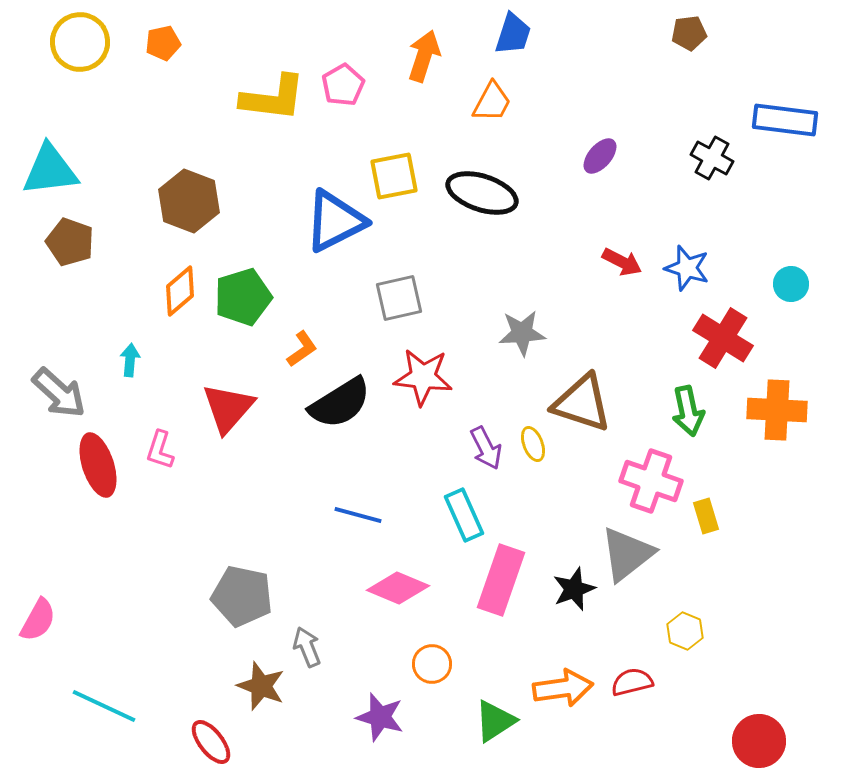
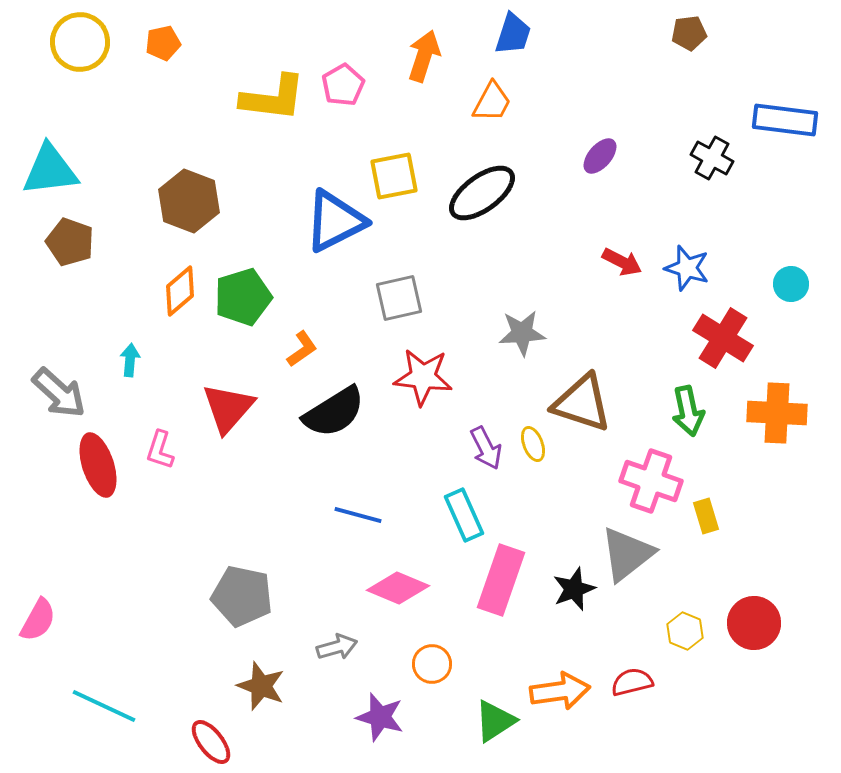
black ellipse at (482, 193): rotated 54 degrees counterclockwise
black semicircle at (340, 403): moved 6 px left, 9 px down
orange cross at (777, 410): moved 3 px down
gray arrow at (307, 647): moved 30 px right; rotated 96 degrees clockwise
orange arrow at (563, 688): moved 3 px left, 3 px down
red circle at (759, 741): moved 5 px left, 118 px up
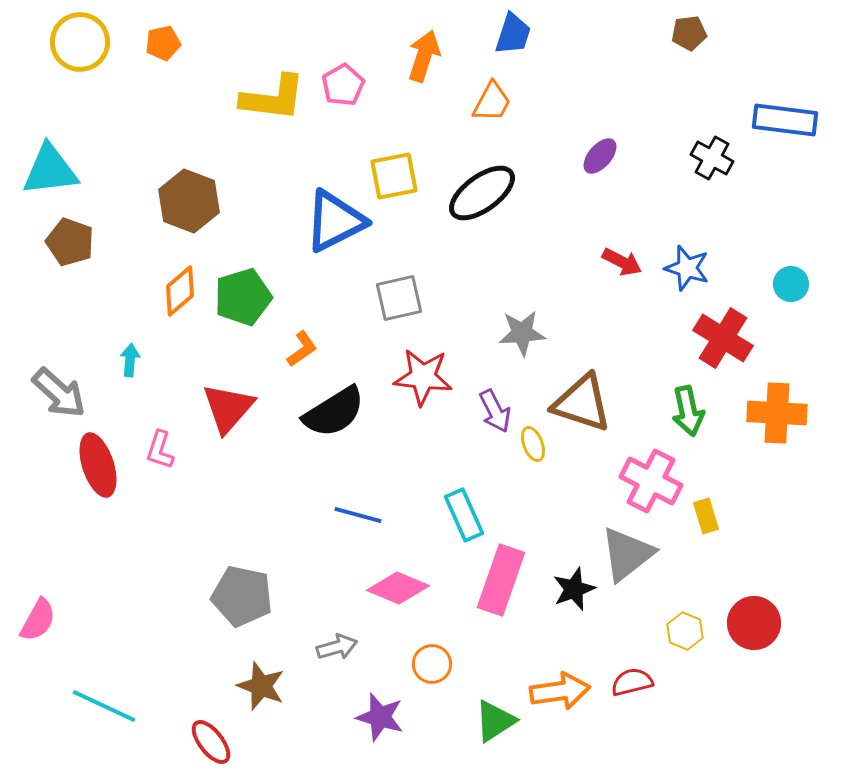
purple arrow at (486, 448): moved 9 px right, 37 px up
pink cross at (651, 481): rotated 8 degrees clockwise
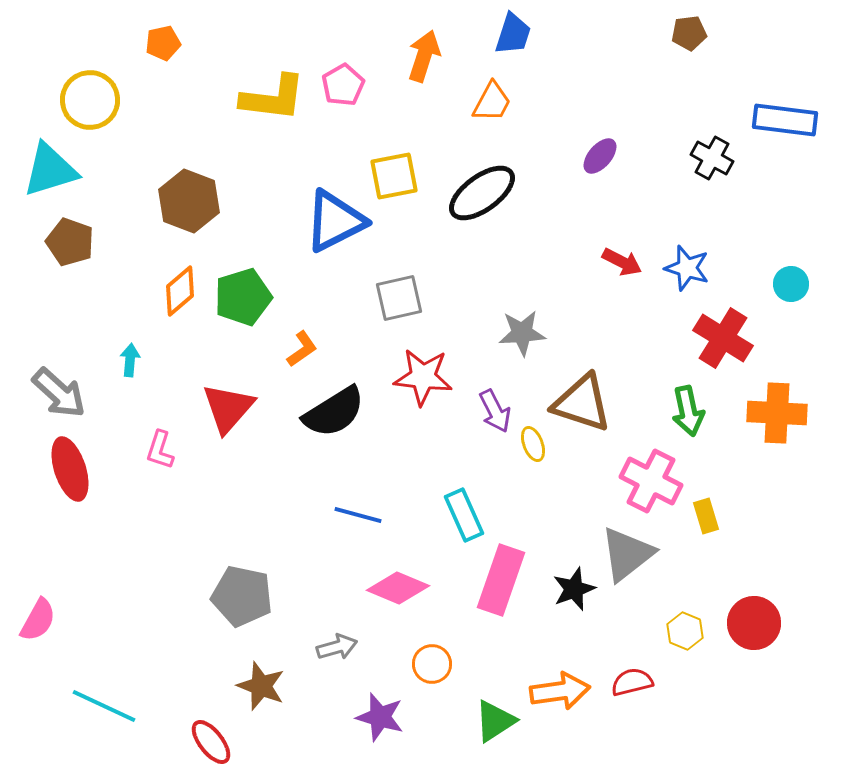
yellow circle at (80, 42): moved 10 px right, 58 px down
cyan triangle at (50, 170): rotated 10 degrees counterclockwise
red ellipse at (98, 465): moved 28 px left, 4 px down
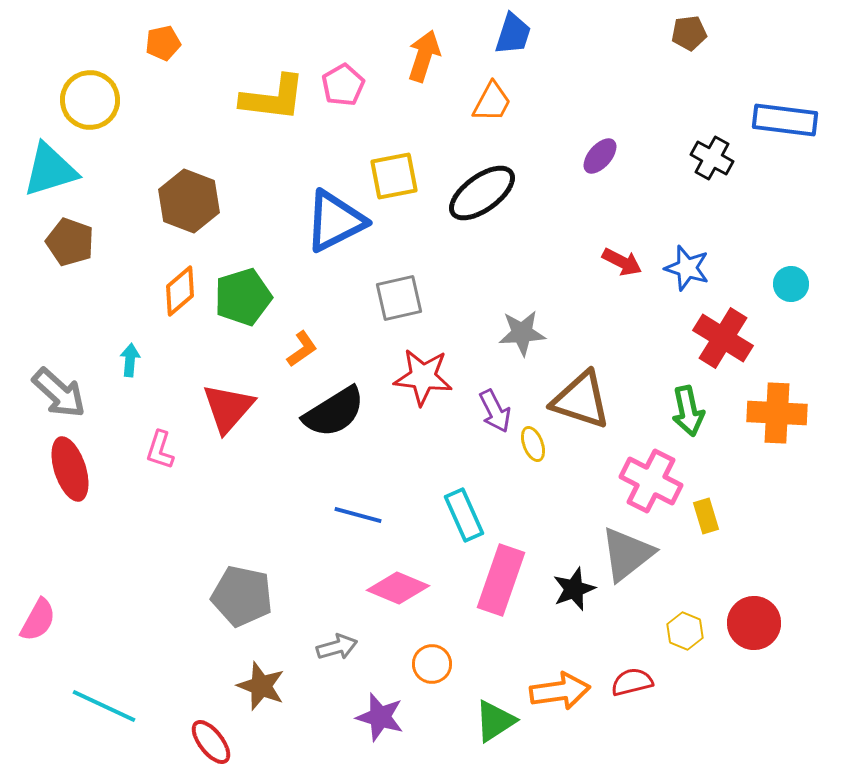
brown triangle at (582, 403): moved 1 px left, 3 px up
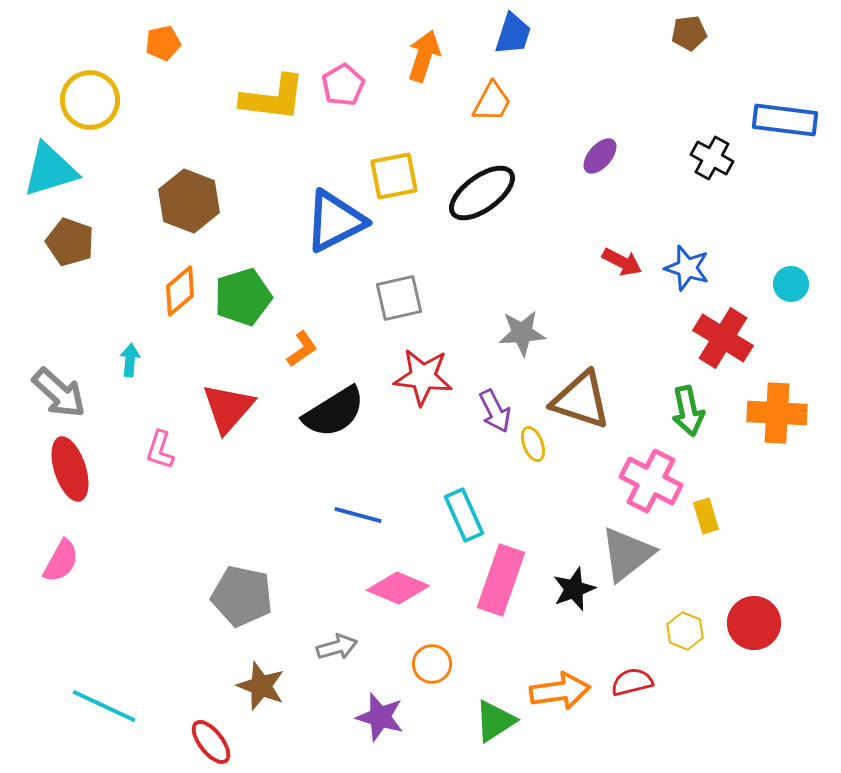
pink semicircle at (38, 620): moved 23 px right, 59 px up
